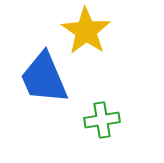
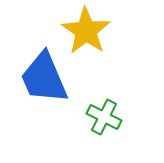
green cross: moved 2 px right, 3 px up; rotated 36 degrees clockwise
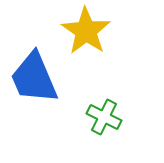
blue trapezoid: moved 10 px left
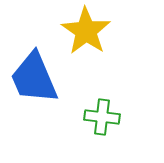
green cross: moved 2 px left; rotated 20 degrees counterclockwise
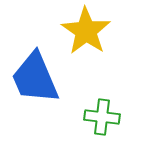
blue trapezoid: moved 1 px right
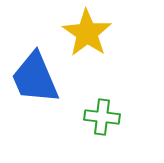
yellow star: moved 1 px right, 2 px down
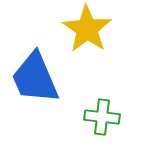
yellow star: moved 4 px up
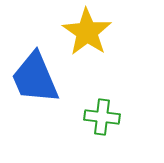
yellow star: moved 3 px down
